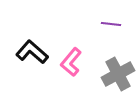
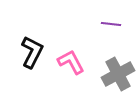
black L-shape: rotated 76 degrees clockwise
pink L-shape: rotated 112 degrees clockwise
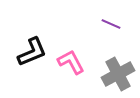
purple line: rotated 18 degrees clockwise
black L-shape: rotated 40 degrees clockwise
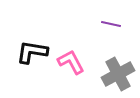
purple line: rotated 12 degrees counterclockwise
black L-shape: rotated 148 degrees counterclockwise
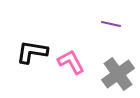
gray cross: rotated 8 degrees counterclockwise
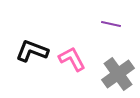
black L-shape: moved 1 px up; rotated 12 degrees clockwise
pink L-shape: moved 1 px right, 3 px up
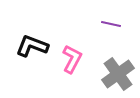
black L-shape: moved 5 px up
pink L-shape: rotated 56 degrees clockwise
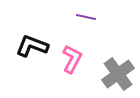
purple line: moved 25 px left, 7 px up
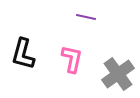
black L-shape: moved 9 px left, 8 px down; rotated 96 degrees counterclockwise
pink L-shape: rotated 16 degrees counterclockwise
